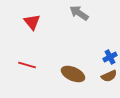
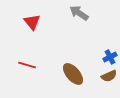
brown ellipse: rotated 25 degrees clockwise
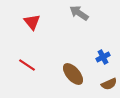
blue cross: moved 7 px left
red line: rotated 18 degrees clockwise
brown semicircle: moved 8 px down
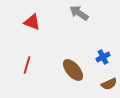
red triangle: rotated 30 degrees counterclockwise
red line: rotated 72 degrees clockwise
brown ellipse: moved 4 px up
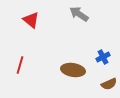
gray arrow: moved 1 px down
red triangle: moved 1 px left, 2 px up; rotated 18 degrees clockwise
red line: moved 7 px left
brown ellipse: rotated 40 degrees counterclockwise
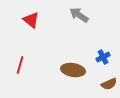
gray arrow: moved 1 px down
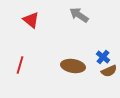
blue cross: rotated 24 degrees counterclockwise
brown ellipse: moved 4 px up
brown semicircle: moved 13 px up
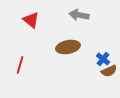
gray arrow: rotated 24 degrees counterclockwise
blue cross: moved 2 px down
brown ellipse: moved 5 px left, 19 px up; rotated 20 degrees counterclockwise
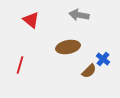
brown semicircle: moved 20 px left; rotated 21 degrees counterclockwise
